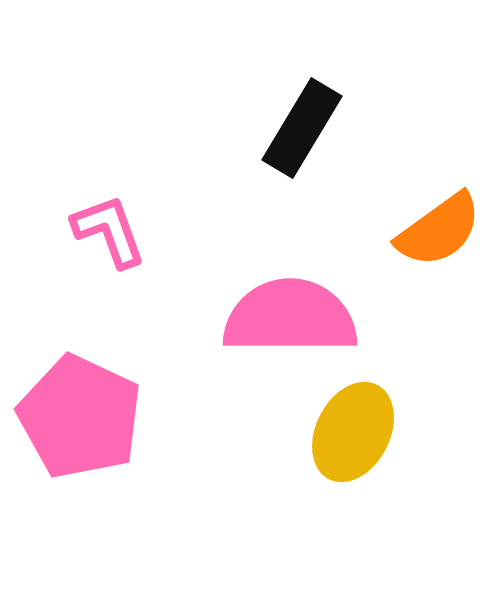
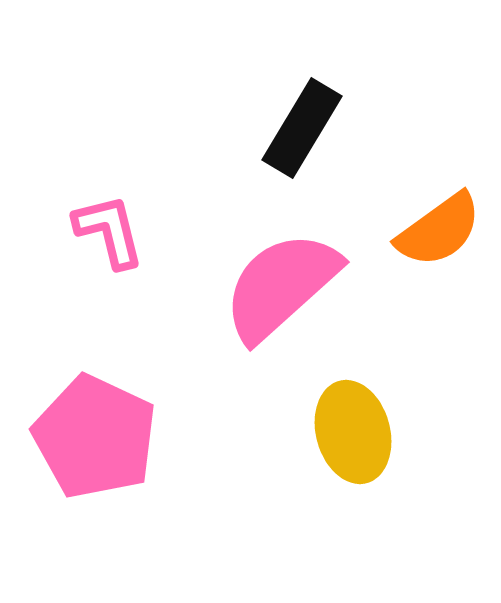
pink L-shape: rotated 6 degrees clockwise
pink semicircle: moved 9 px left, 31 px up; rotated 42 degrees counterclockwise
pink pentagon: moved 15 px right, 20 px down
yellow ellipse: rotated 42 degrees counterclockwise
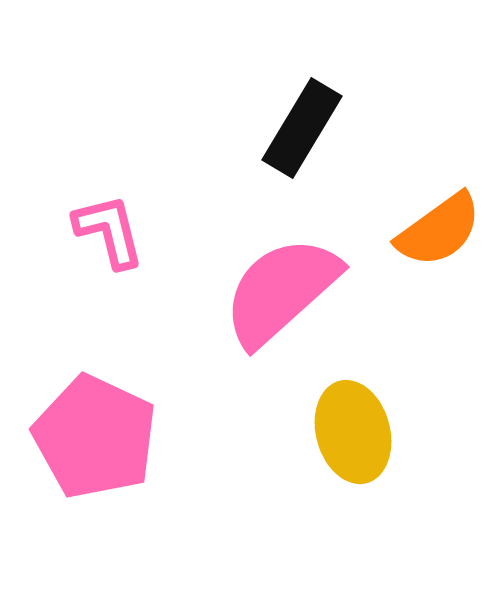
pink semicircle: moved 5 px down
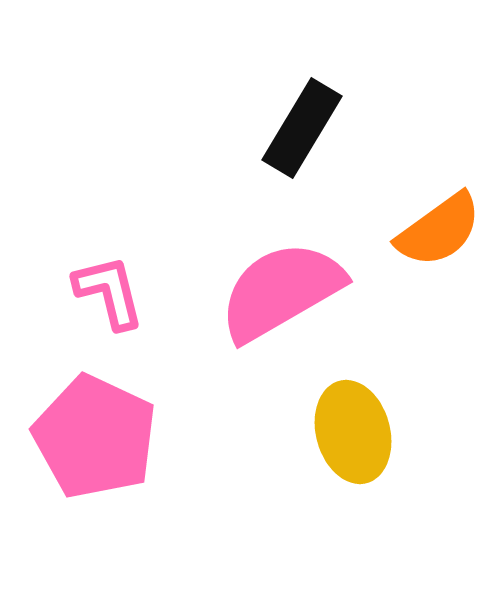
pink L-shape: moved 61 px down
pink semicircle: rotated 12 degrees clockwise
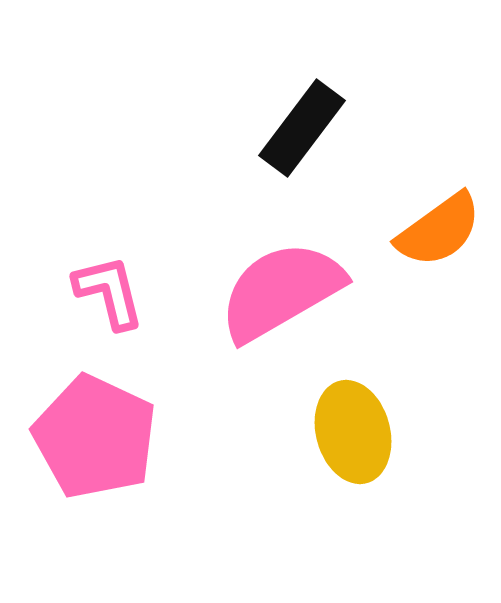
black rectangle: rotated 6 degrees clockwise
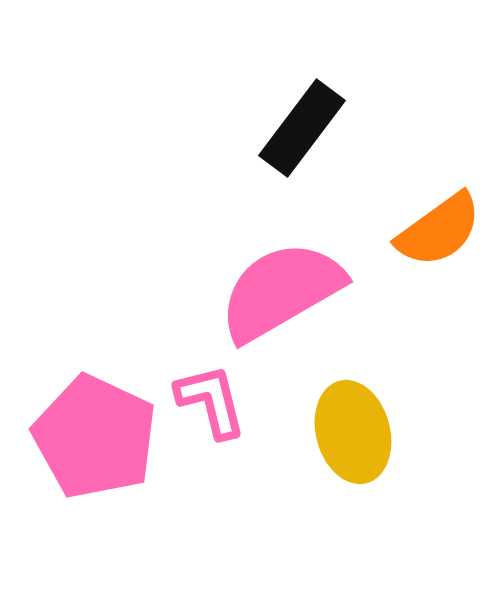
pink L-shape: moved 102 px right, 109 px down
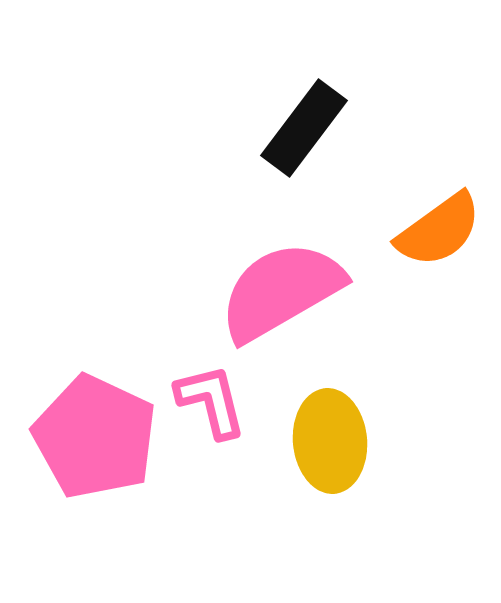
black rectangle: moved 2 px right
yellow ellipse: moved 23 px left, 9 px down; rotated 10 degrees clockwise
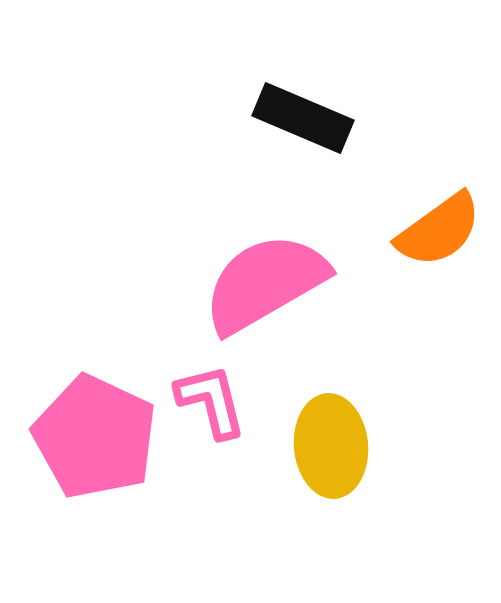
black rectangle: moved 1 px left, 10 px up; rotated 76 degrees clockwise
pink semicircle: moved 16 px left, 8 px up
yellow ellipse: moved 1 px right, 5 px down
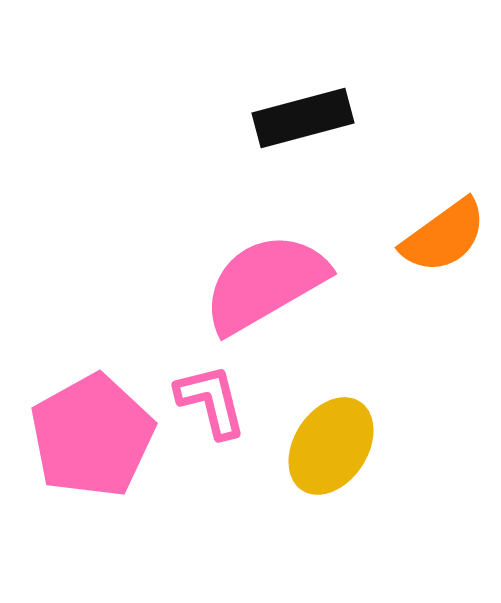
black rectangle: rotated 38 degrees counterclockwise
orange semicircle: moved 5 px right, 6 px down
pink pentagon: moved 3 px left, 1 px up; rotated 18 degrees clockwise
yellow ellipse: rotated 38 degrees clockwise
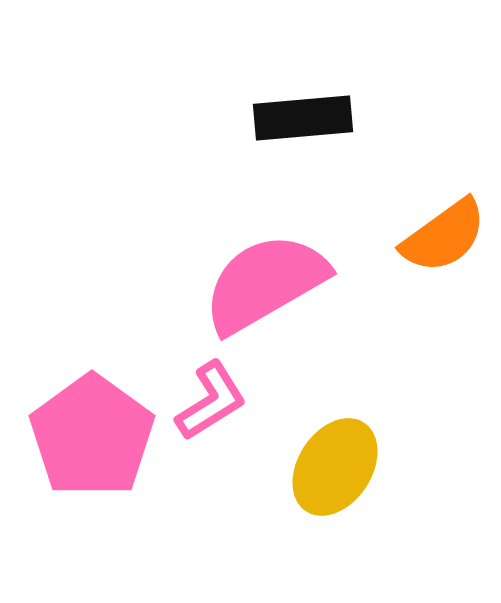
black rectangle: rotated 10 degrees clockwise
pink L-shape: rotated 72 degrees clockwise
pink pentagon: rotated 7 degrees counterclockwise
yellow ellipse: moved 4 px right, 21 px down
